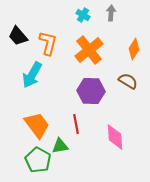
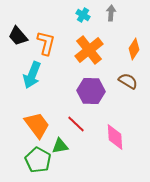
orange L-shape: moved 2 px left
cyan arrow: rotated 8 degrees counterclockwise
red line: rotated 36 degrees counterclockwise
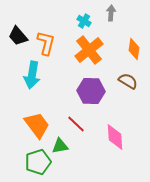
cyan cross: moved 1 px right, 6 px down
orange diamond: rotated 25 degrees counterclockwise
cyan arrow: rotated 12 degrees counterclockwise
green pentagon: moved 2 px down; rotated 25 degrees clockwise
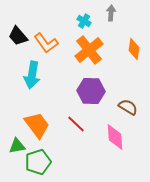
orange L-shape: rotated 130 degrees clockwise
brown semicircle: moved 26 px down
green triangle: moved 43 px left
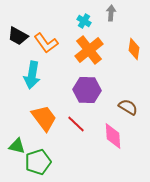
black trapezoid: rotated 20 degrees counterclockwise
purple hexagon: moved 4 px left, 1 px up
orange trapezoid: moved 7 px right, 7 px up
pink diamond: moved 2 px left, 1 px up
green triangle: rotated 24 degrees clockwise
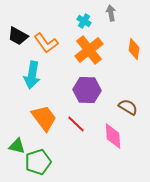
gray arrow: rotated 14 degrees counterclockwise
